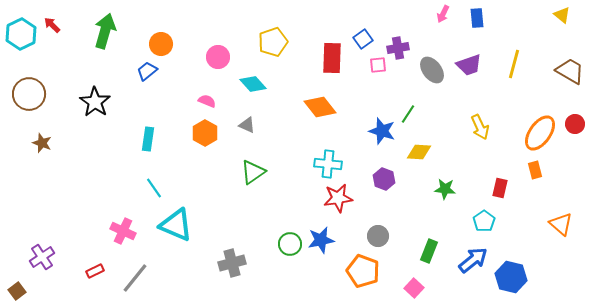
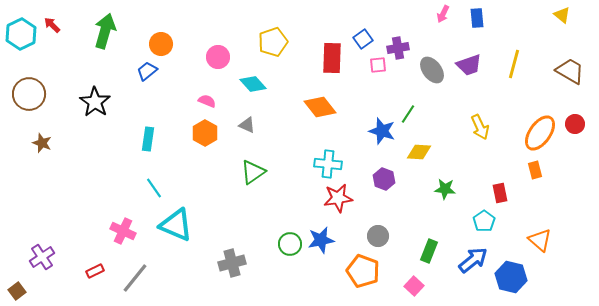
red rectangle at (500, 188): moved 5 px down; rotated 24 degrees counterclockwise
orange triangle at (561, 224): moved 21 px left, 16 px down
pink square at (414, 288): moved 2 px up
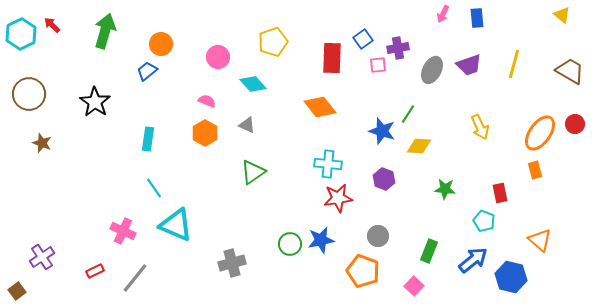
gray ellipse at (432, 70): rotated 64 degrees clockwise
yellow diamond at (419, 152): moved 6 px up
cyan pentagon at (484, 221): rotated 15 degrees counterclockwise
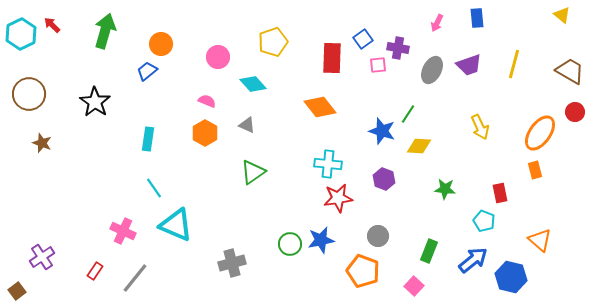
pink arrow at (443, 14): moved 6 px left, 9 px down
purple cross at (398, 48): rotated 20 degrees clockwise
red circle at (575, 124): moved 12 px up
red rectangle at (95, 271): rotated 30 degrees counterclockwise
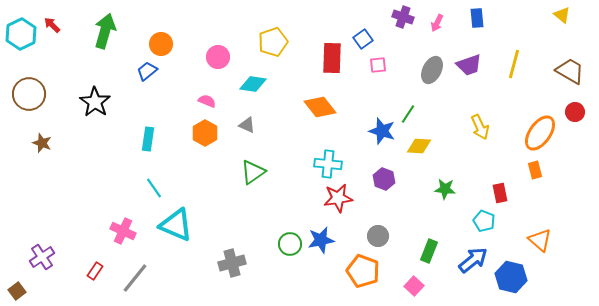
purple cross at (398, 48): moved 5 px right, 31 px up; rotated 10 degrees clockwise
cyan diamond at (253, 84): rotated 40 degrees counterclockwise
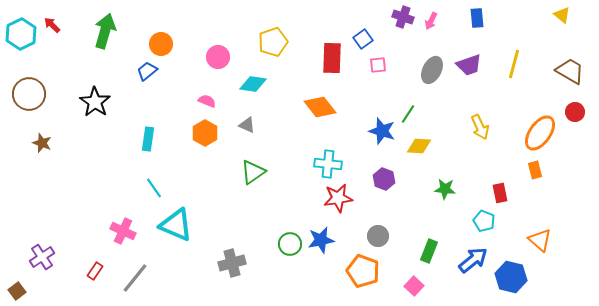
pink arrow at (437, 23): moved 6 px left, 2 px up
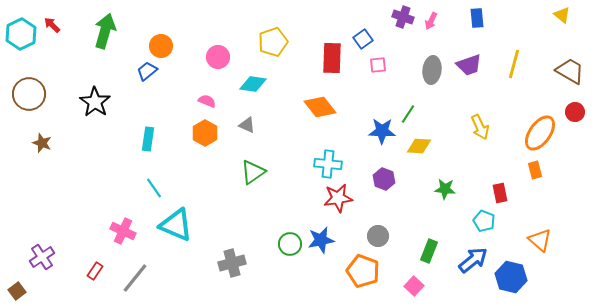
orange circle at (161, 44): moved 2 px down
gray ellipse at (432, 70): rotated 20 degrees counterclockwise
blue star at (382, 131): rotated 16 degrees counterclockwise
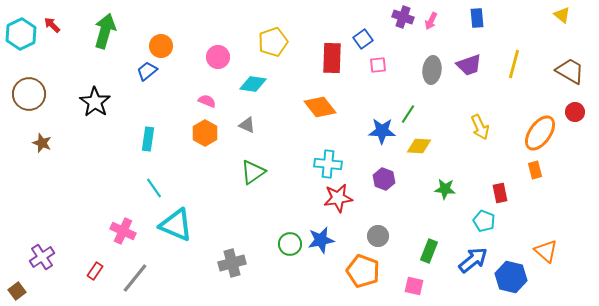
orange triangle at (540, 240): moved 6 px right, 11 px down
pink square at (414, 286): rotated 30 degrees counterclockwise
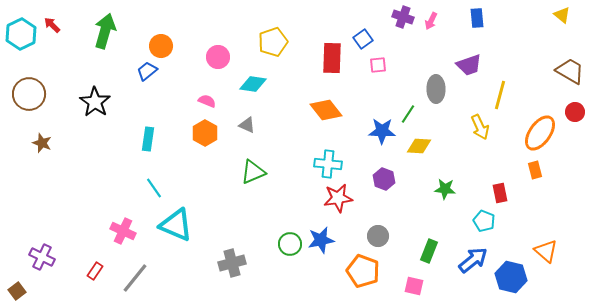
yellow line at (514, 64): moved 14 px left, 31 px down
gray ellipse at (432, 70): moved 4 px right, 19 px down; rotated 8 degrees counterclockwise
orange diamond at (320, 107): moved 6 px right, 3 px down
green triangle at (253, 172): rotated 12 degrees clockwise
purple cross at (42, 257): rotated 30 degrees counterclockwise
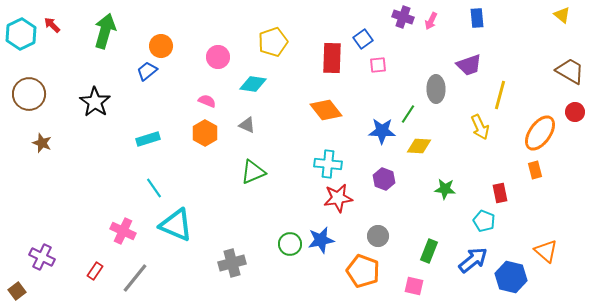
cyan rectangle at (148, 139): rotated 65 degrees clockwise
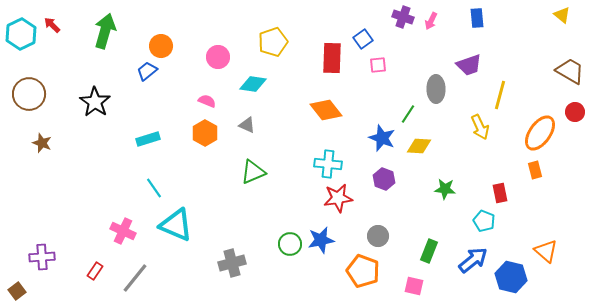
blue star at (382, 131): moved 7 px down; rotated 20 degrees clockwise
purple cross at (42, 257): rotated 30 degrees counterclockwise
